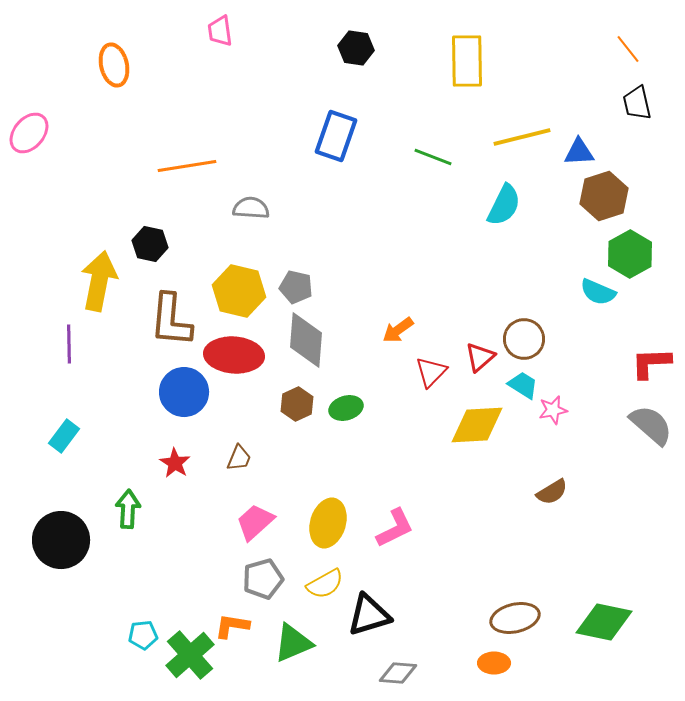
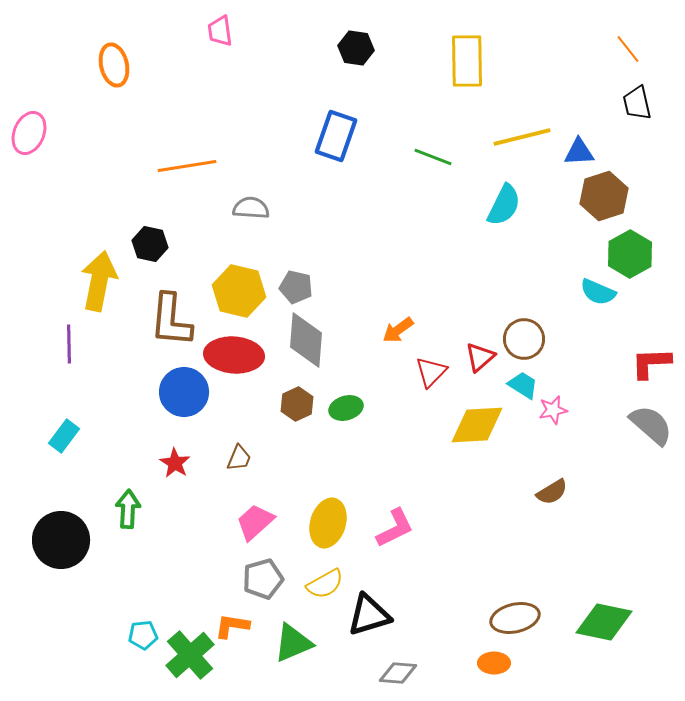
pink ellipse at (29, 133): rotated 18 degrees counterclockwise
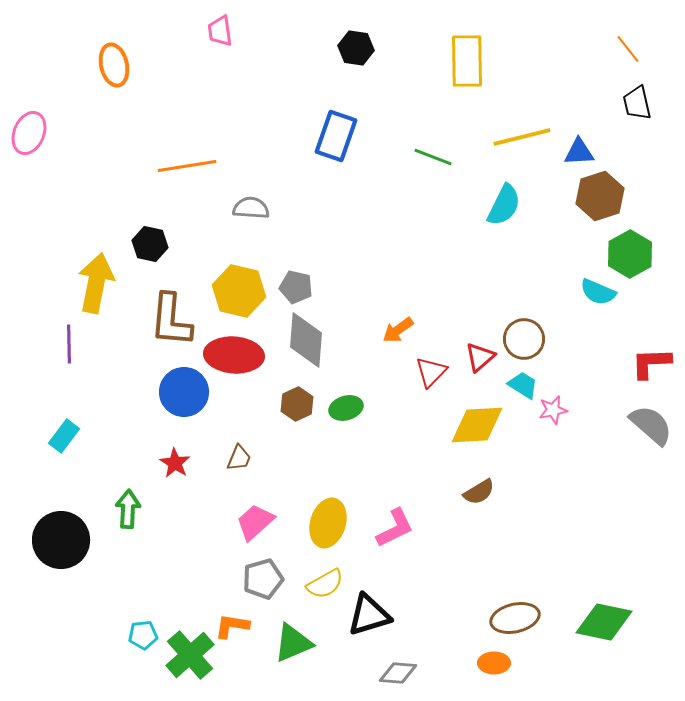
brown hexagon at (604, 196): moved 4 px left
yellow arrow at (99, 281): moved 3 px left, 2 px down
brown semicircle at (552, 492): moved 73 px left
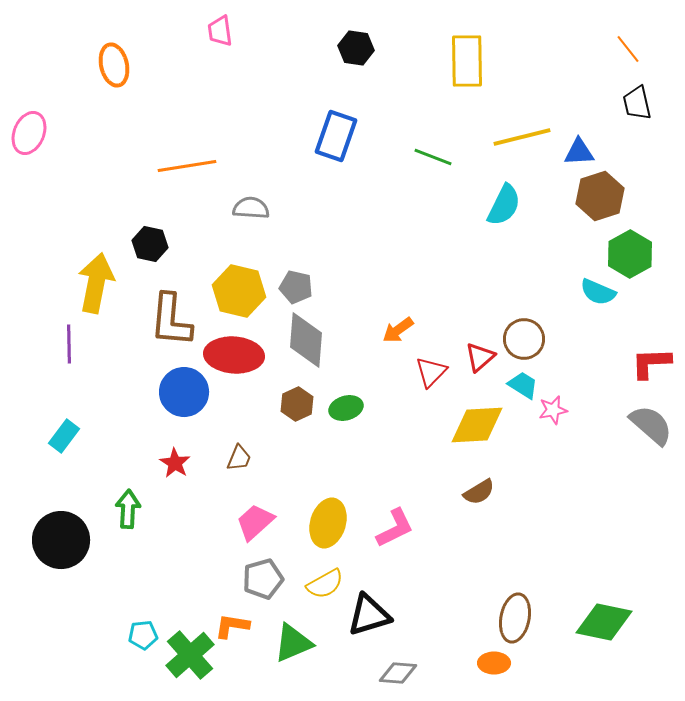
brown ellipse at (515, 618): rotated 66 degrees counterclockwise
